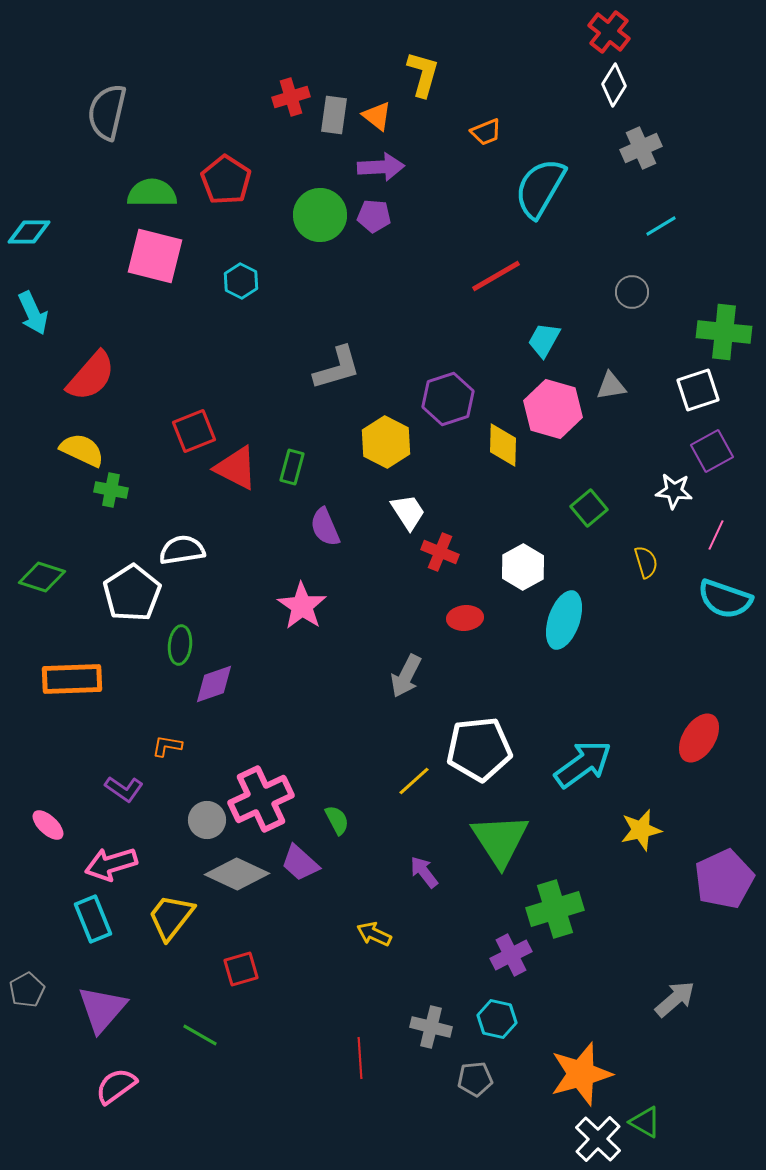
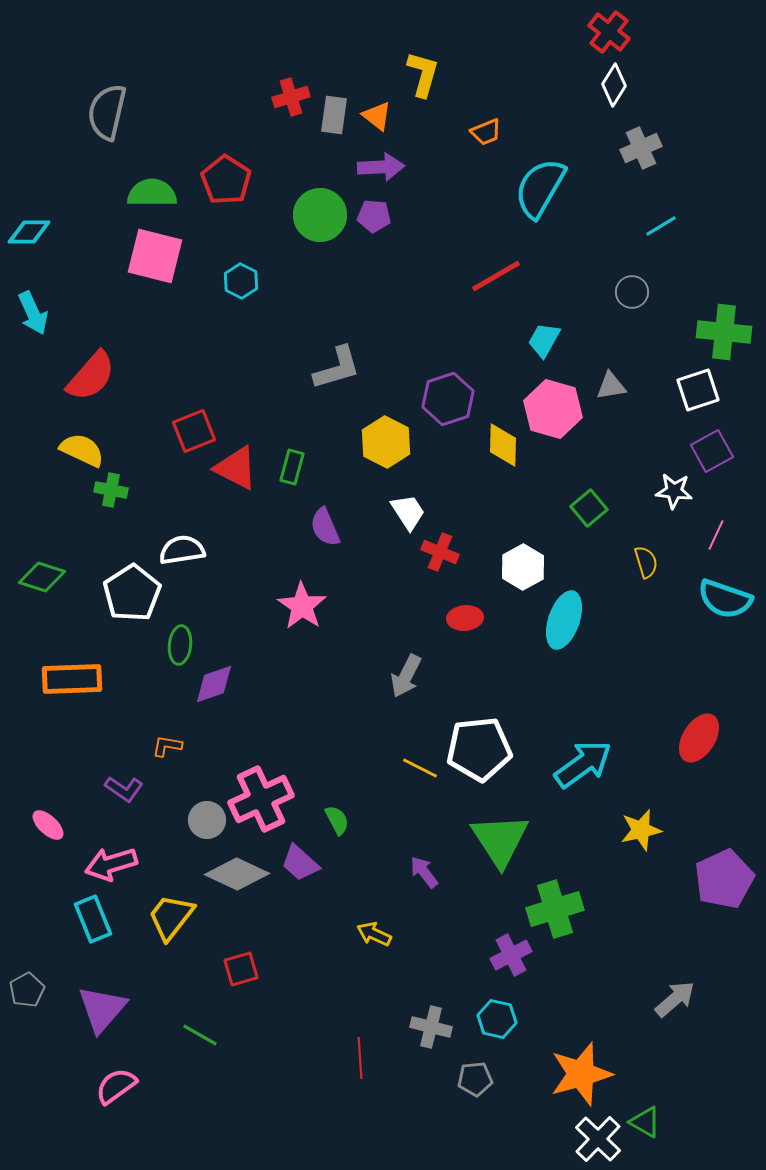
yellow line at (414, 781): moved 6 px right, 13 px up; rotated 69 degrees clockwise
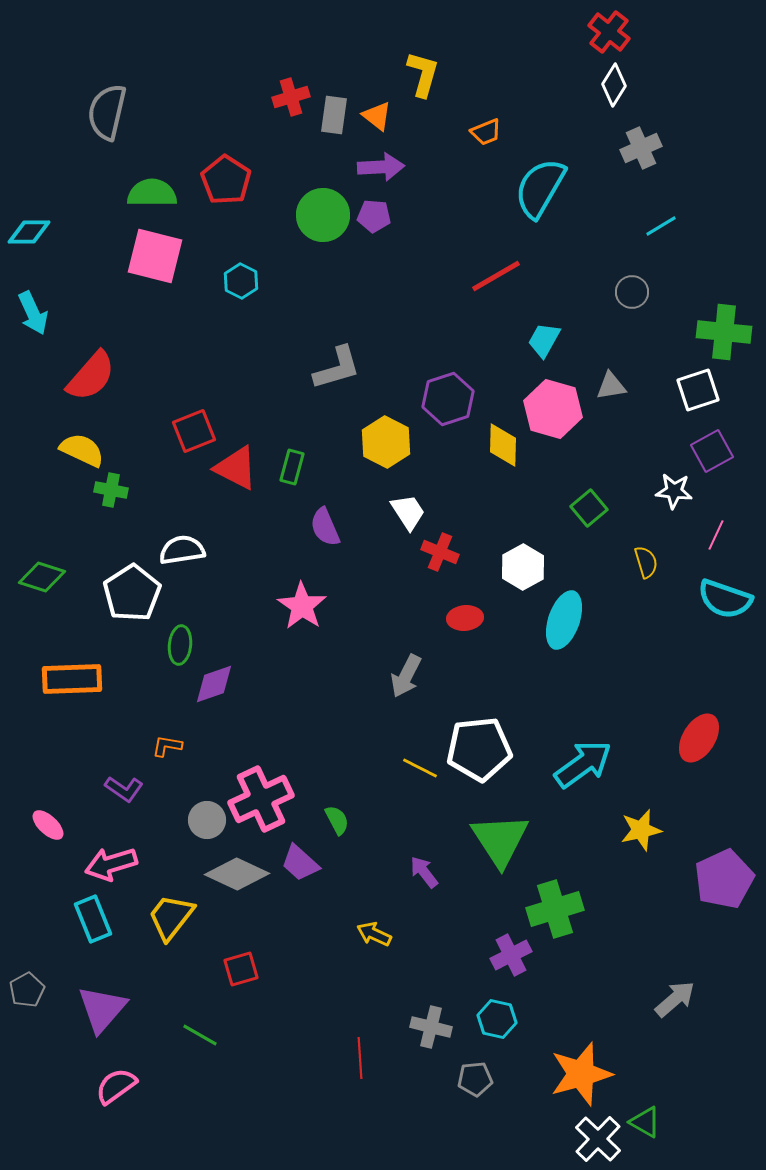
green circle at (320, 215): moved 3 px right
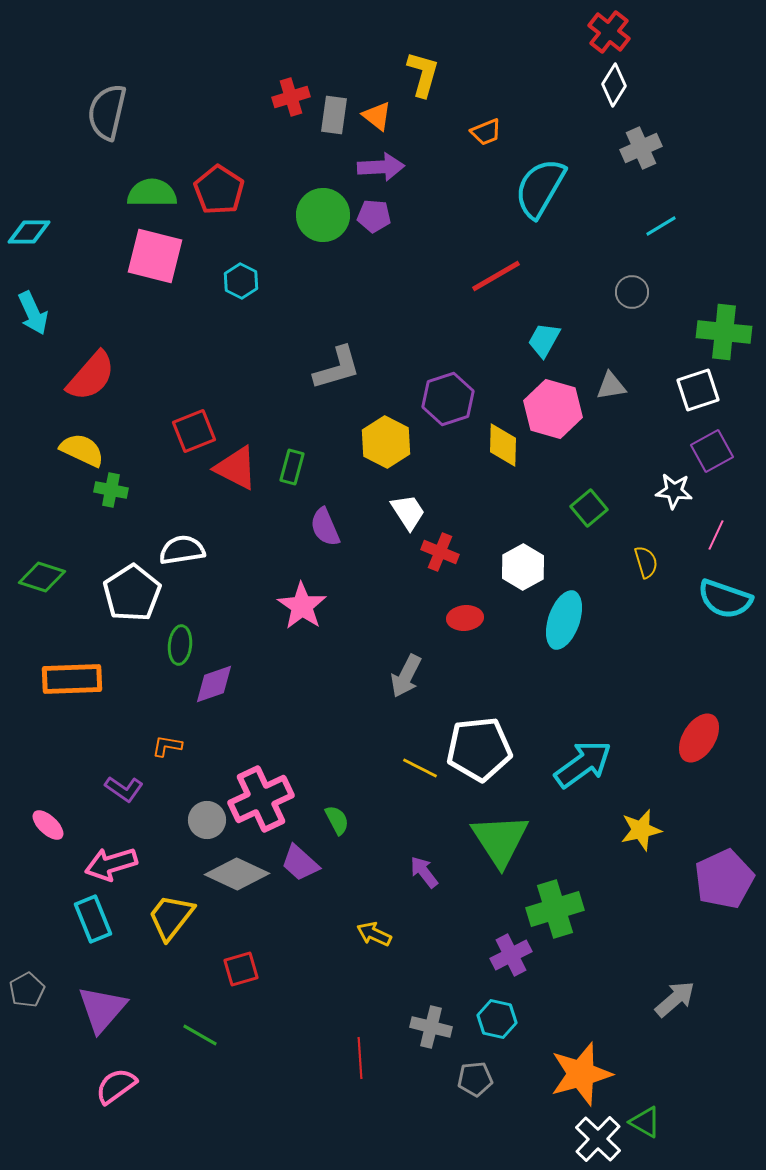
red pentagon at (226, 180): moved 7 px left, 10 px down
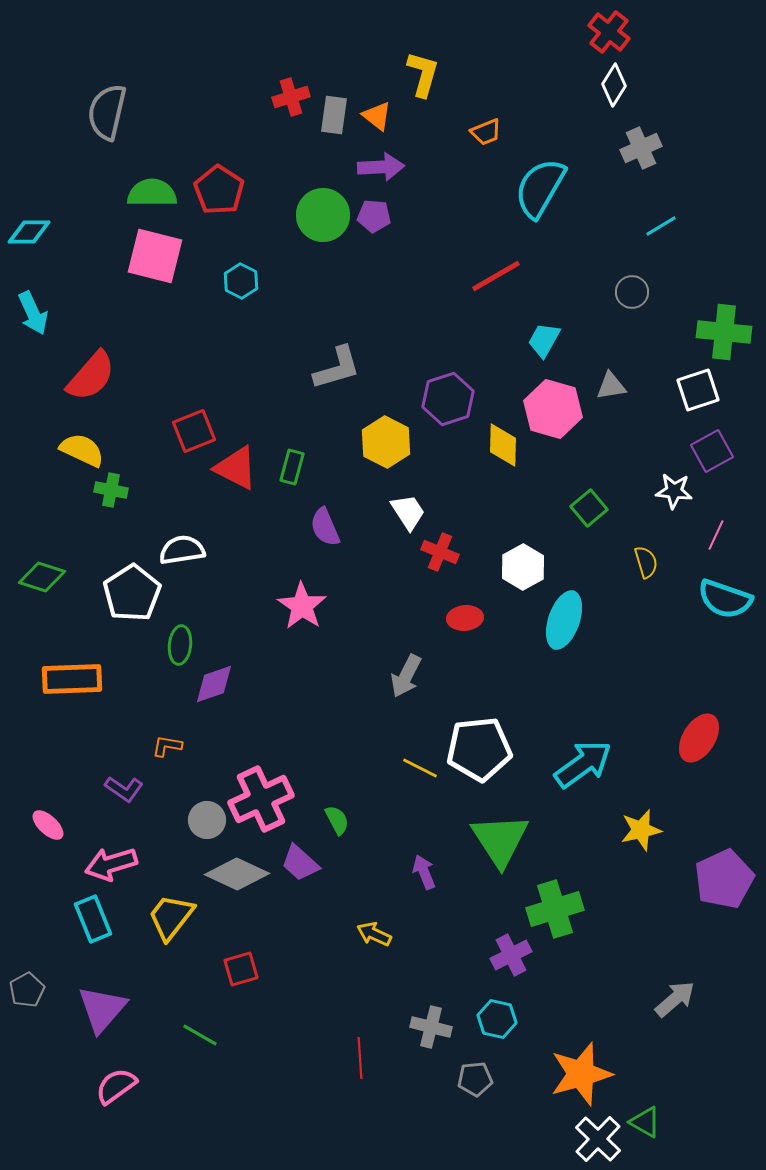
purple arrow at (424, 872): rotated 16 degrees clockwise
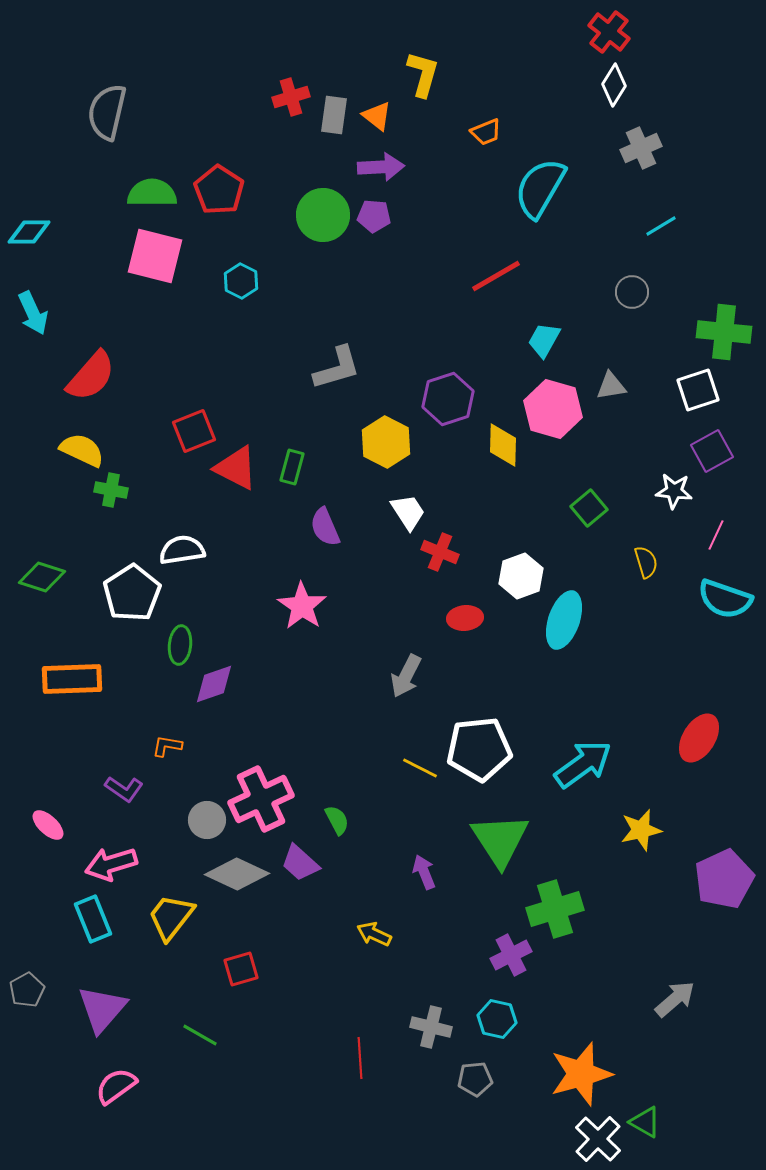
white hexagon at (523, 567): moved 2 px left, 9 px down; rotated 9 degrees clockwise
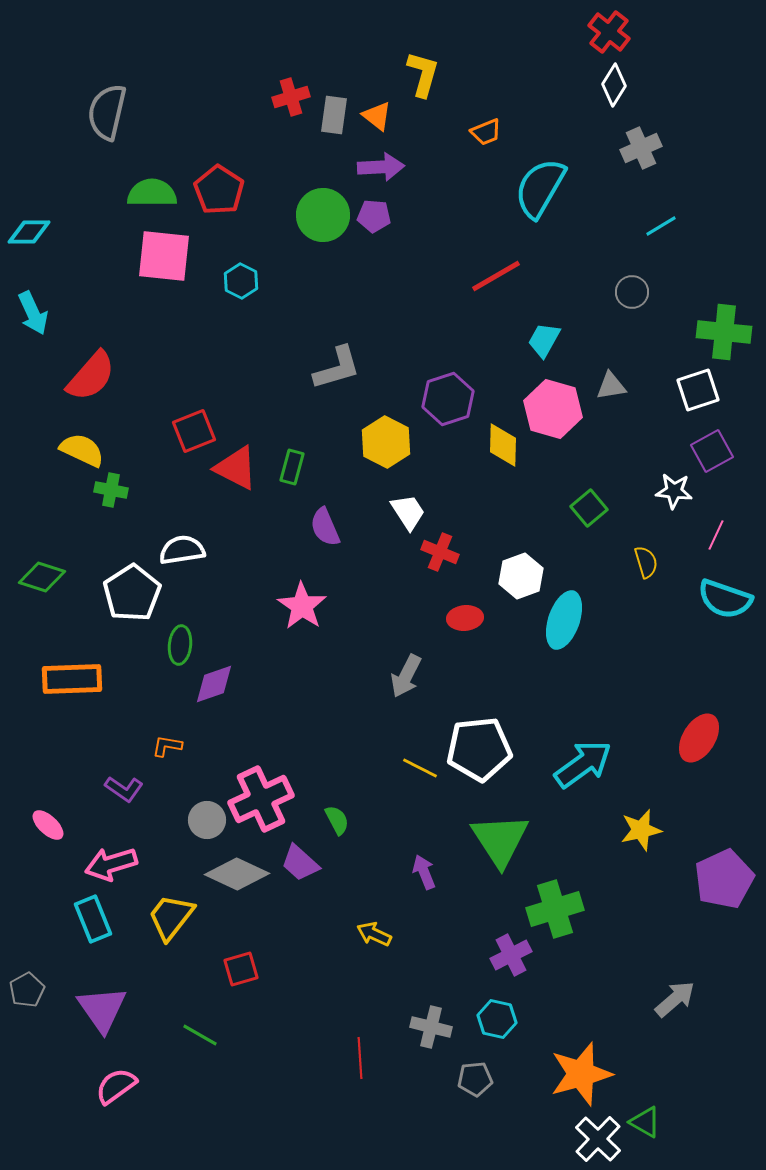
pink square at (155, 256): moved 9 px right; rotated 8 degrees counterclockwise
purple triangle at (102, 1009): rotated 16 degrees counterclockwise
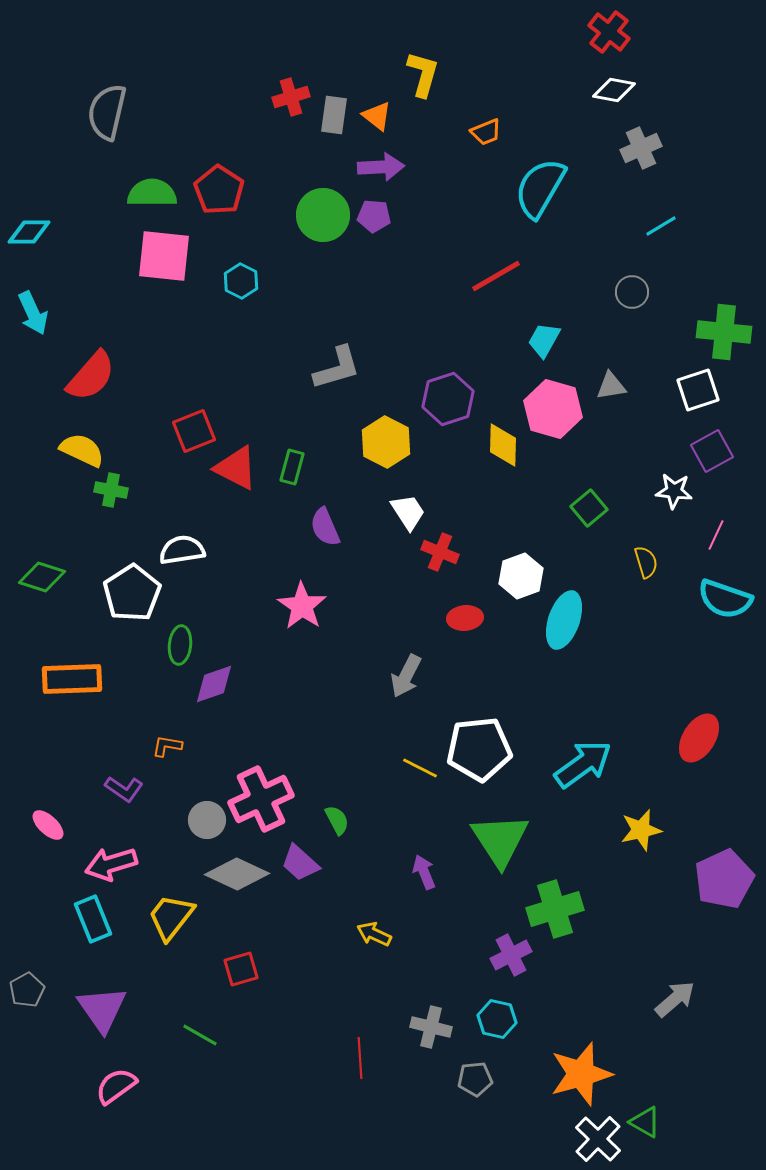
white diamond at (614, 85): moved 5 px down; rotated 69 degrees clockwise
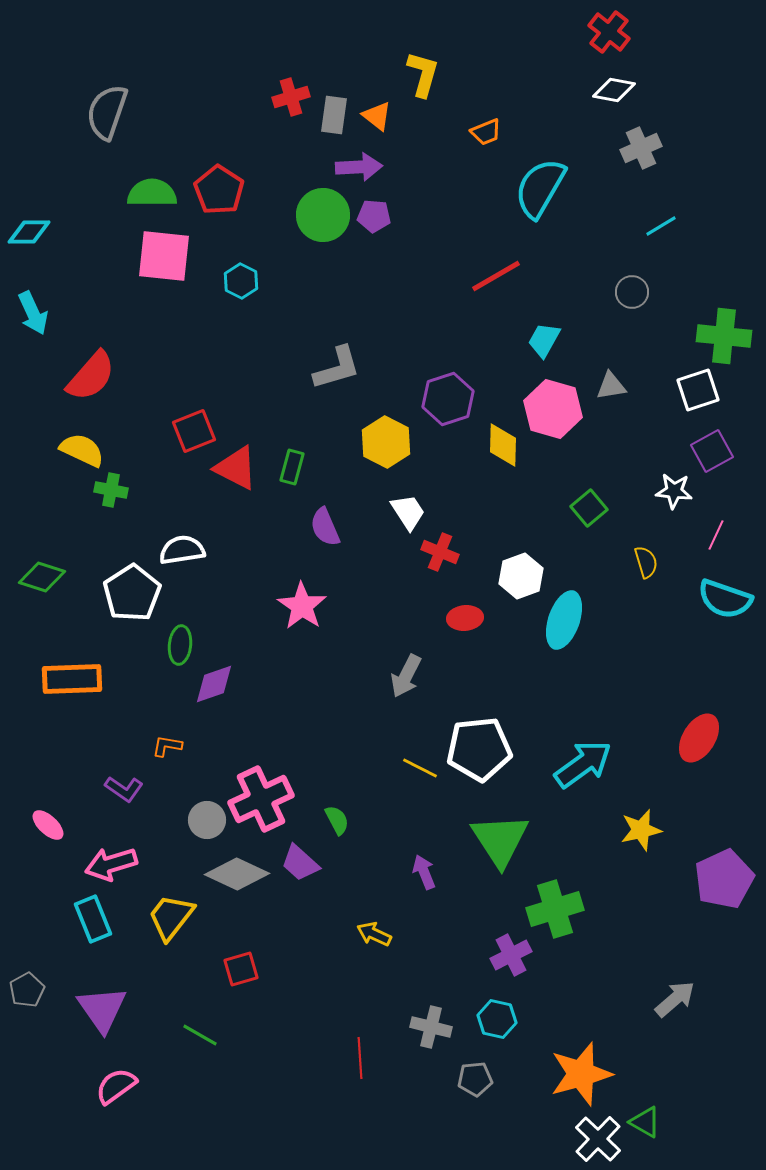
gray semicircle at (107, 112): rotated 6 degrees clockwise
purple arrow at (381, 167): moved 22 px left
green cross at (724, 332): moved 4 px down
